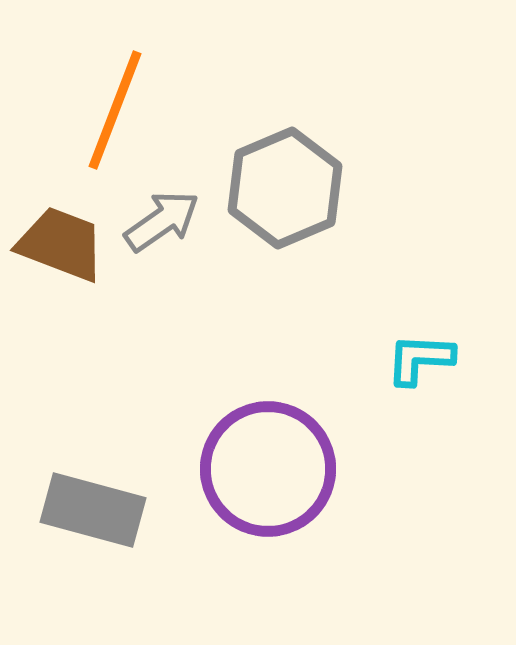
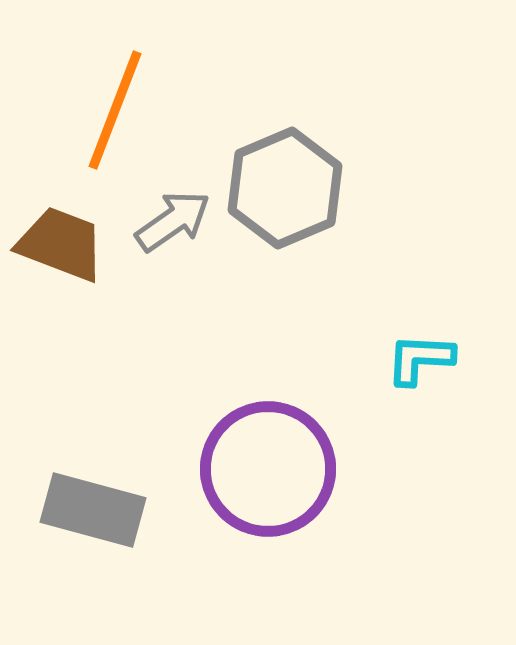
gray arrow: moved 11 px right
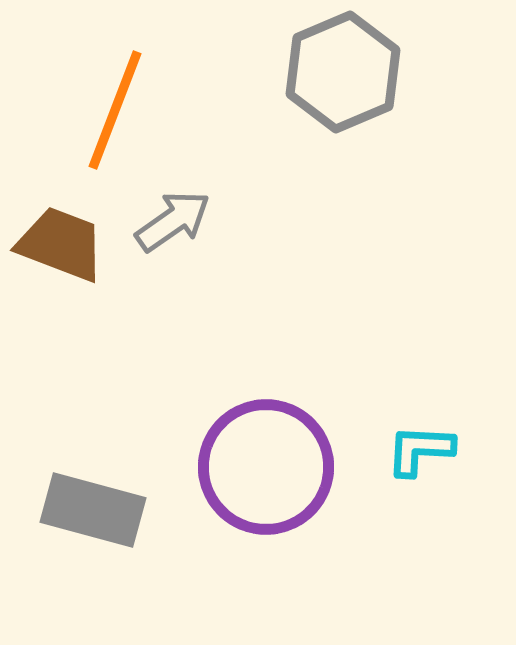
gray hexagon: moved 58 px right, 116 px up
cyan L-shape: moved 91 px down
purple circle: moved 2 px left, 2 px up
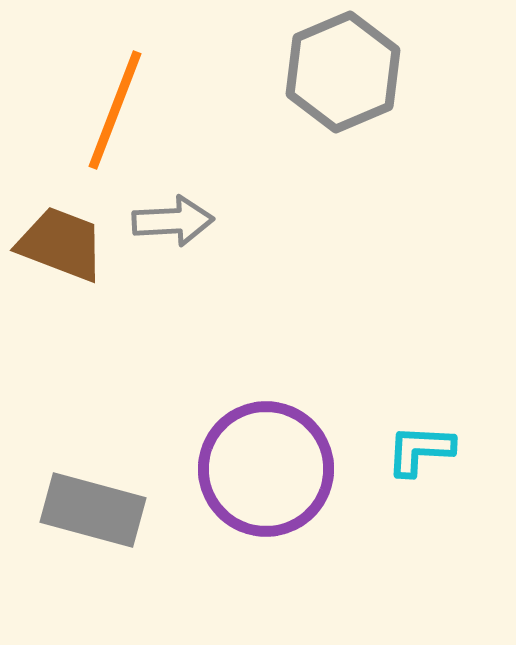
gray arrow: rotated 32 degrees clockwise
purple circle: moved 2 px down
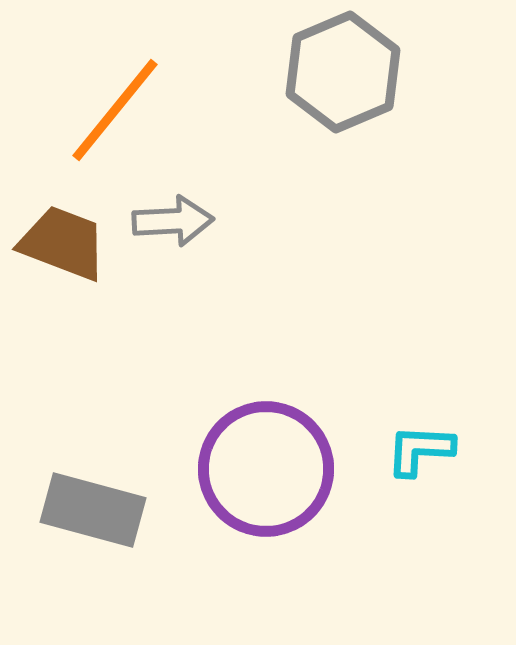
orange line: rotated 18 degrees clockwise
brown trapezoid: moved 2 px right, 1 px up
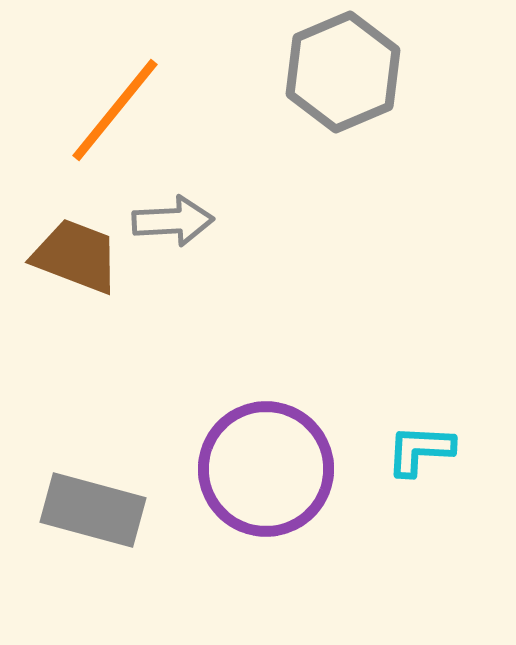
brown trapezoid: moved 13 px right, 13 px down
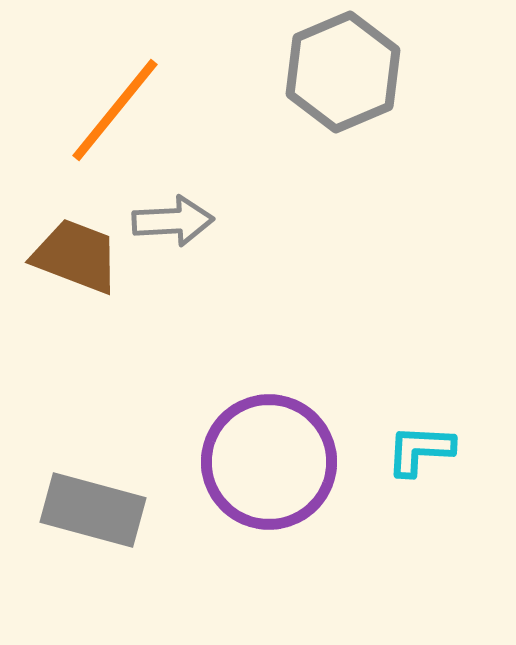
purple circle: moved 3 px right, 7 px up
